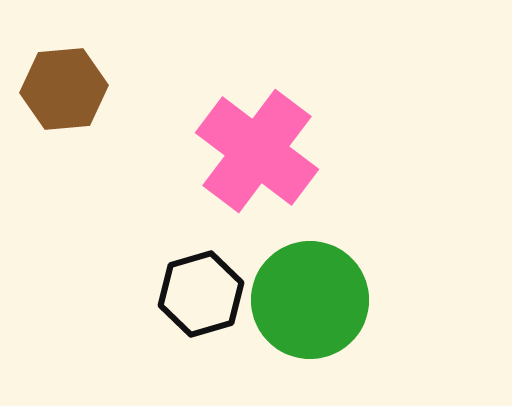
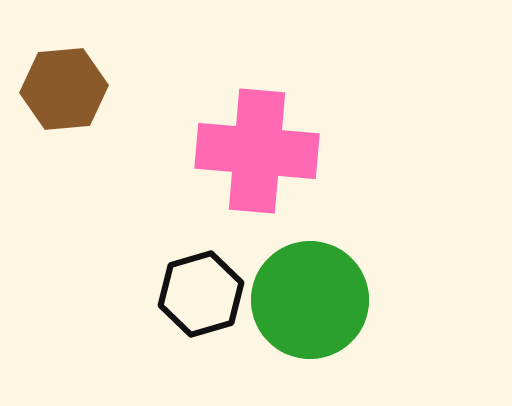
pink cross: rotated 32 degrees counterclockwise
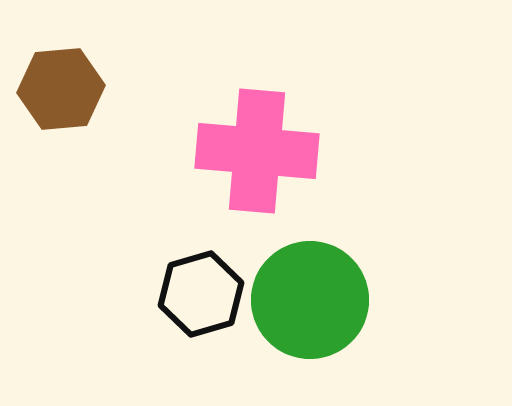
brown hexagon: moved 3 px left
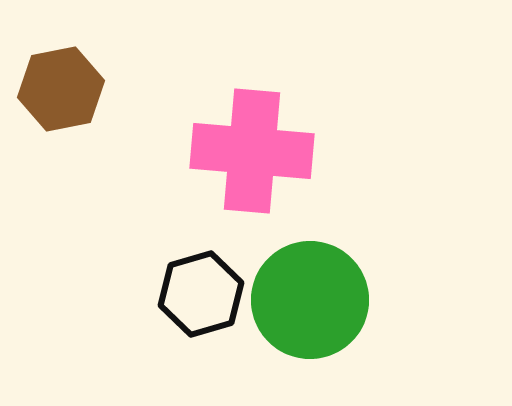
brown hexagon: rotated 6 degrees counterclockwise
pink cross: moved 5 px left
